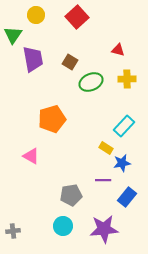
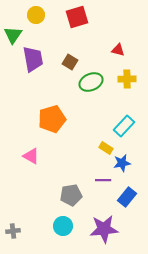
red square: rotated 25 degrees clockwise
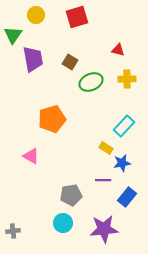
cyan circle: moved 3 px up
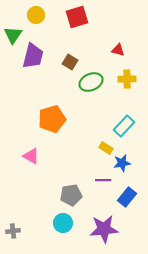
purple trapezoid: moved 3 px up; rotated 24 degrees clockwise
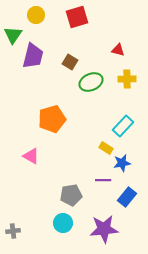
cyan rectangle: moved 1 px left
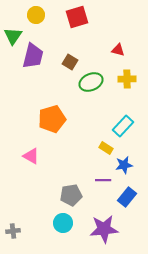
green triangle: moved 1 px down
blue star: moved 2 px right, 2 px down
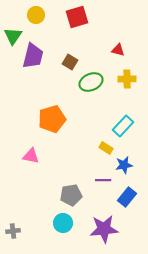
pink triangle: rotated 18 degrees counterclockwise
